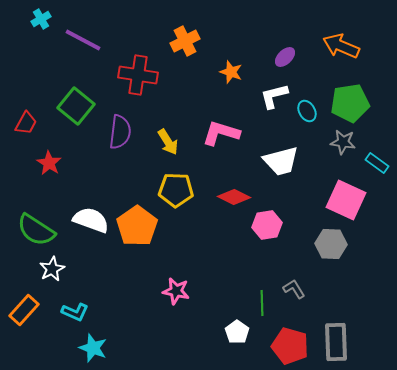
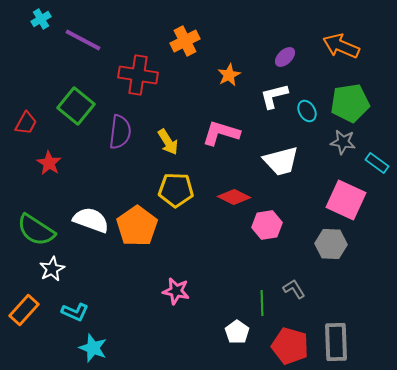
orange star: moved 2 px left, 3 px down; rotated 25 degrees clockwise
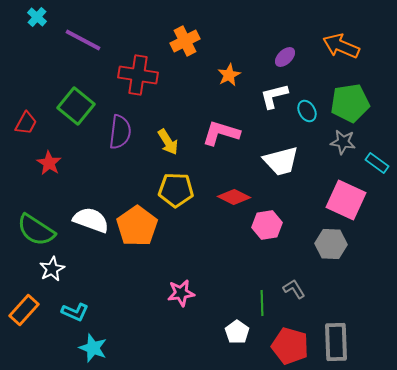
cyan cross: moved 4 px left, 2 px up; rotated 18 degrees counterclockwise
pink star: moved 5 px right, 2 px down; rotated 20 degrees counterclockwise
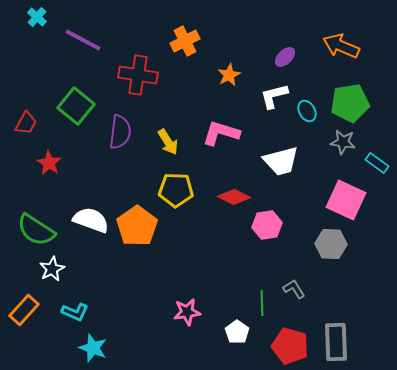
pink star: moved 6 px right, 19 px down
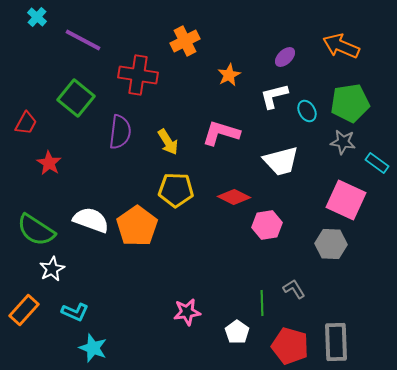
green square: moved 8 px up
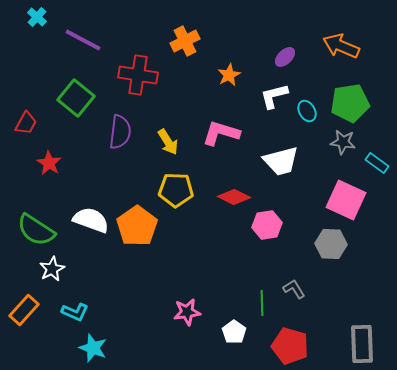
white pentagon: moved 3 px left
gray rectangle: moved 26 px right, 2 px down
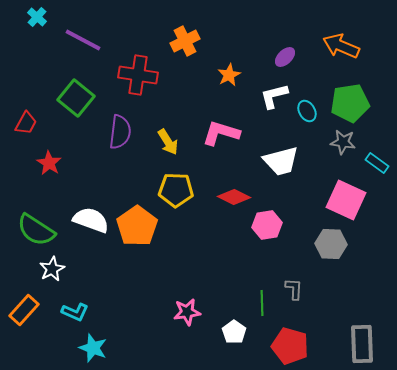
gray L-shape: rotated 35 degrees clockwise
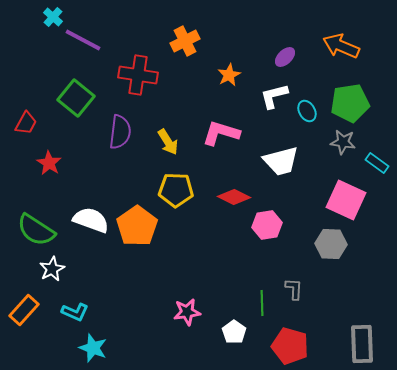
cyan cross: moved 16 px right
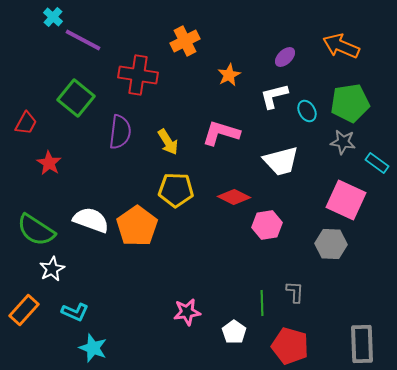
gray L-shape: moved 1 px right, 3 px down
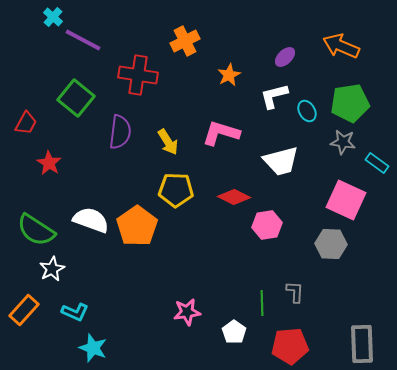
red pentagon: rotated 21 degrees counterclockwise
